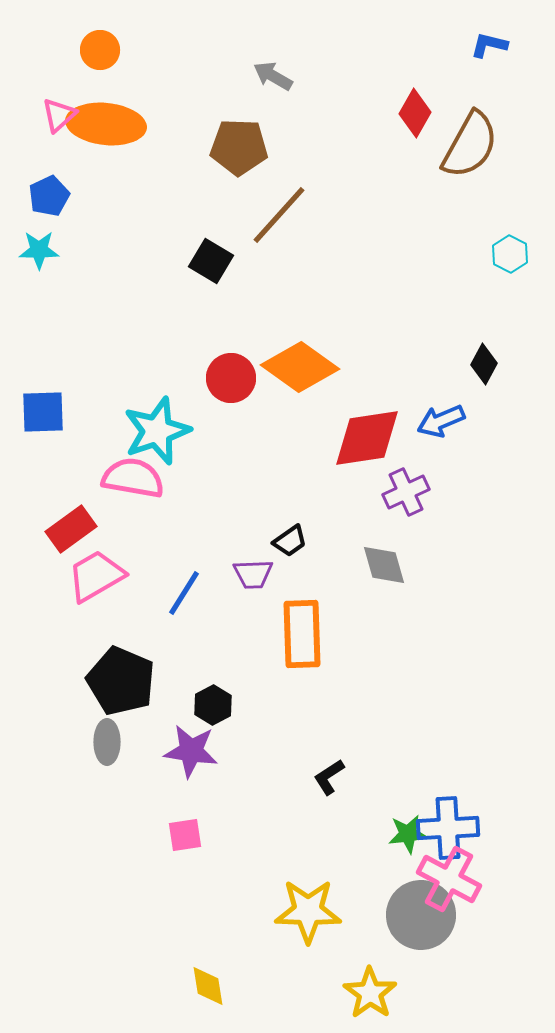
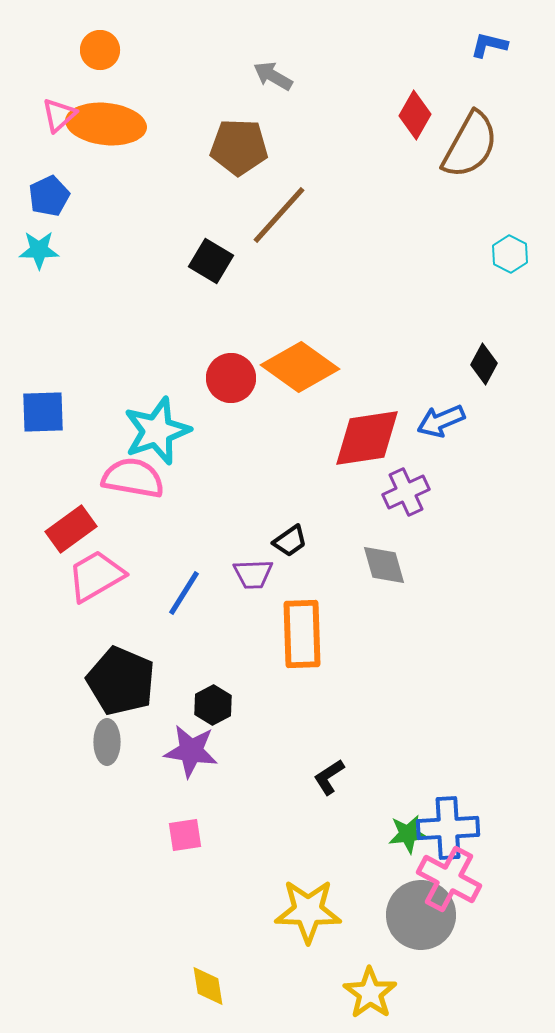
red diamond at (415, 113): moved 2 px down
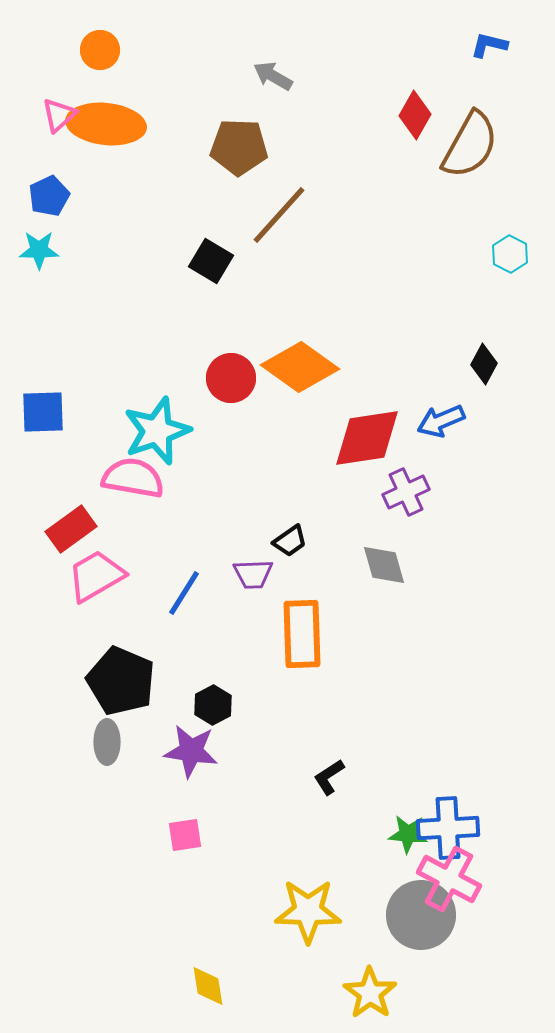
green star at (408, 834): rotated 12 degrees clockwise
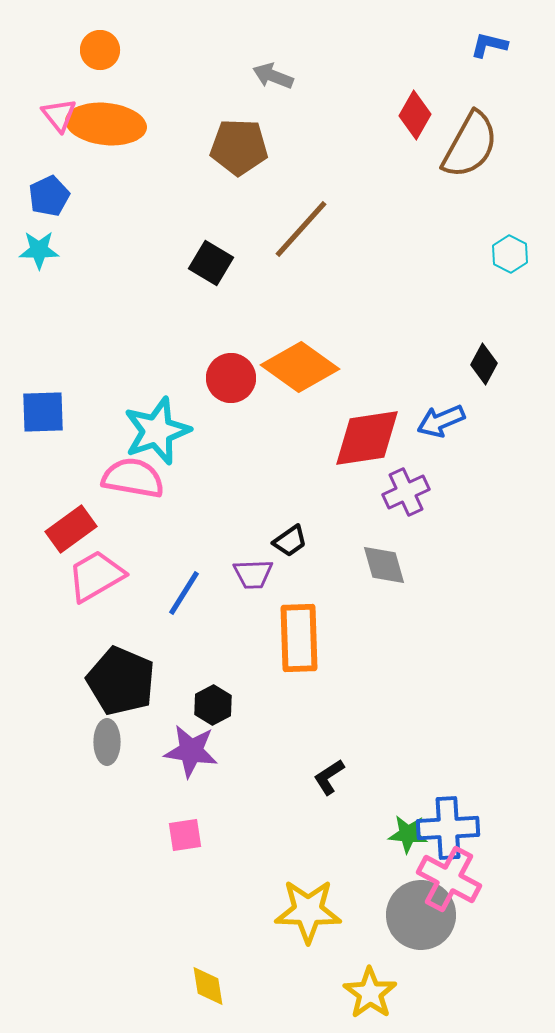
gray arrow at (273, 76): rotated 9 degrees counterclockwise
pink triangle at (59, 115): rotated 27 degrees counterclockwise
brown line at (279, 215): moved 22 px right, 14 px down
black square at (211, 261): moved 2 px down
orange rectangle at (302, 634): moved 3 px left, 4 px down
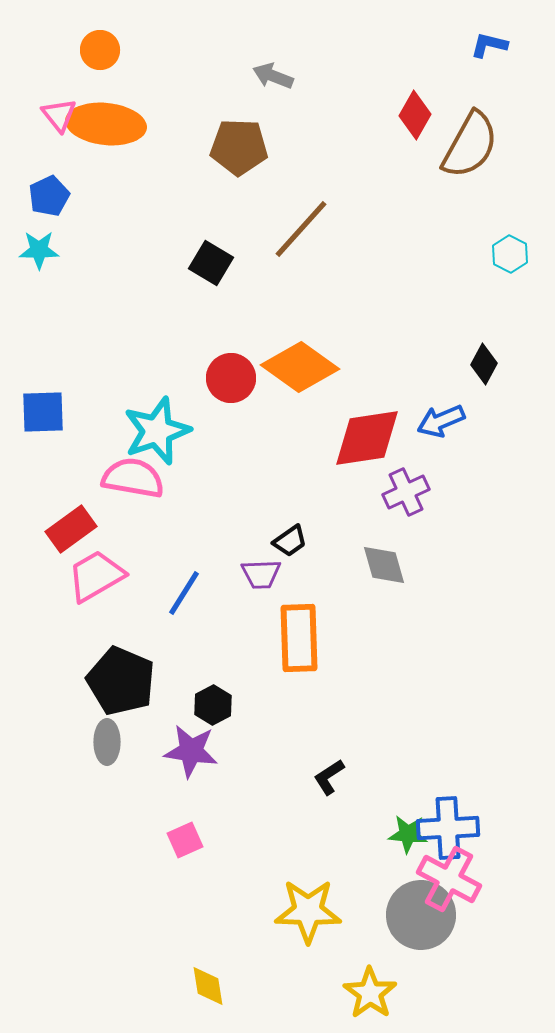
purple trapezoid at (253, 574): moved 8 px right
pink square at (185, 835): moved 5 px down; rotated 15 degrees counterclockwise
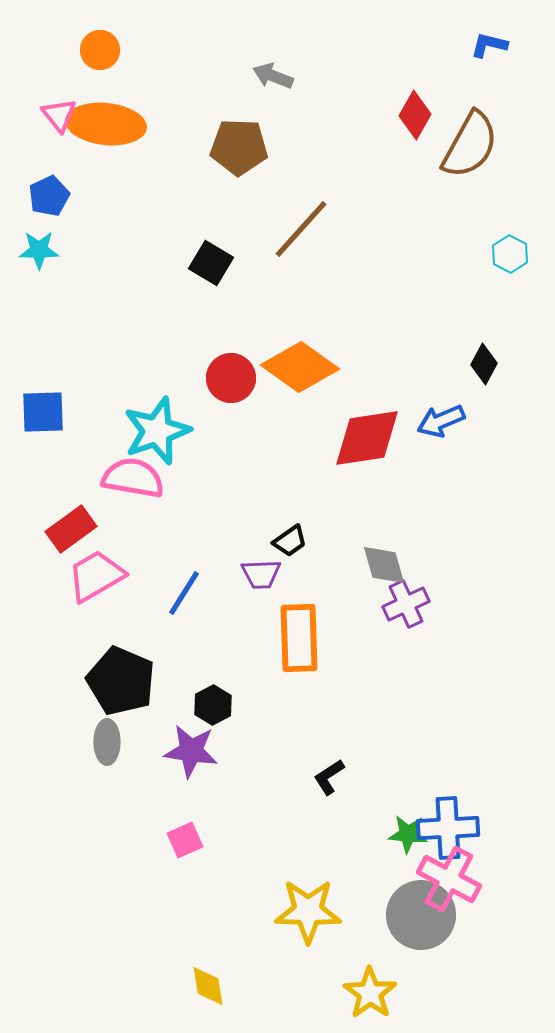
purple cross at (406, 492): moved 112 px down
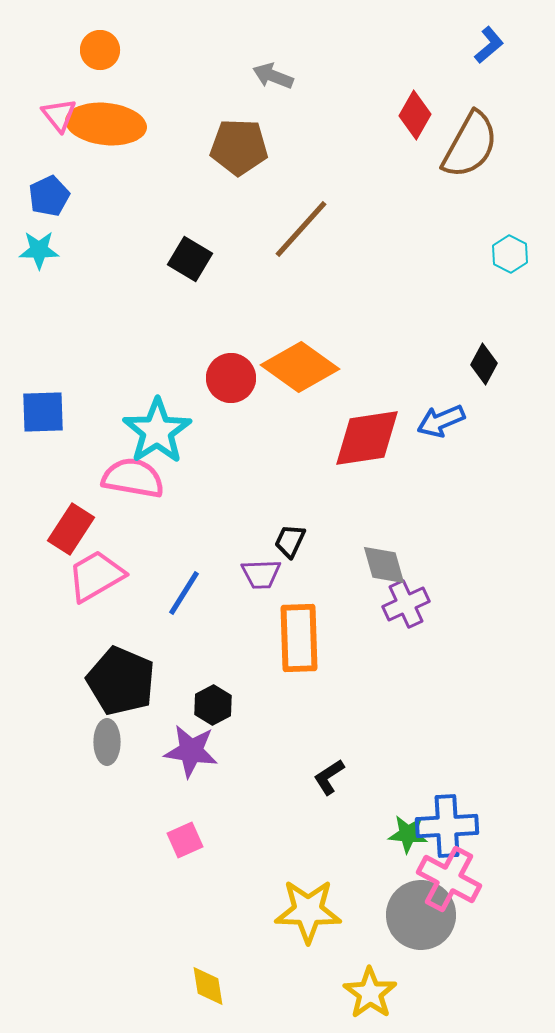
blue L-shape at (489, 45): rotated 126 degrees clockwise
black square at (211, 263): moved 21 px left, 4 px up
cyan star at (157, 431): rotated 14 degrees counterclockwise
red rectangle at (71, 529): rotated 21 degrees counterclockwise
black trapezoid at (290, 541): rotated 150 degrees clockwise
blue cross at (448, 828): moved 1 px left, 2 px up
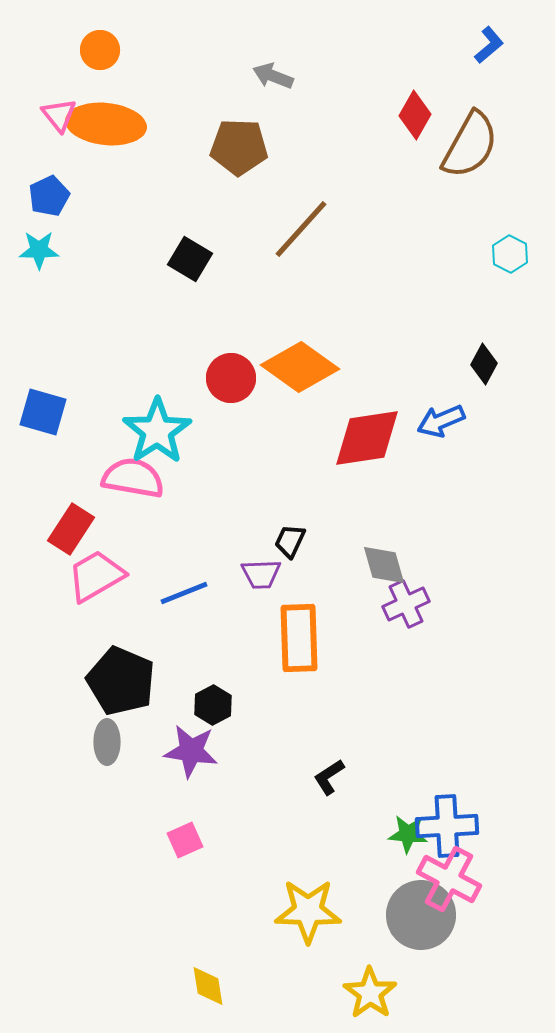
blue square at (43, 412): rotated 18 degrees clockwise
blue line at (184, 593): rotated 36 degrees clockwise
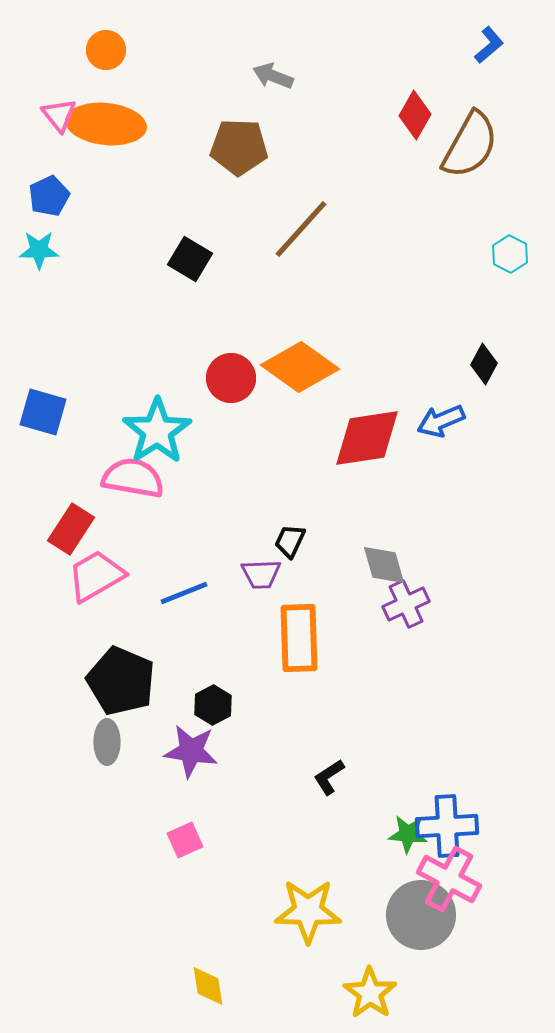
orange circle at (100, 50): moved 6 px right
